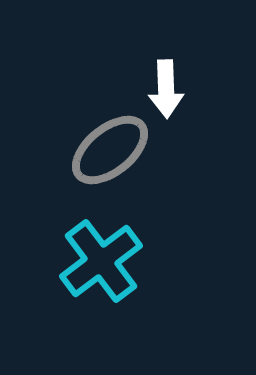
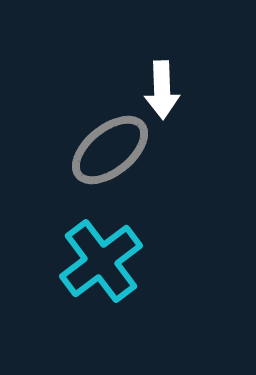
white arrow: moved 4 px left, 1 px down
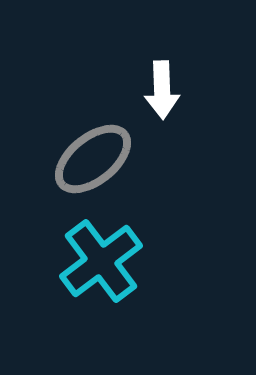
gray ellipse: moved 17 px left, 9 px down
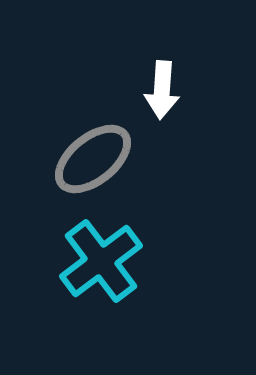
white arrow: rotated 6 degrees clockwise
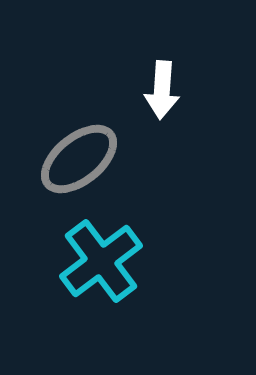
gray ellipse: moved 14 px left
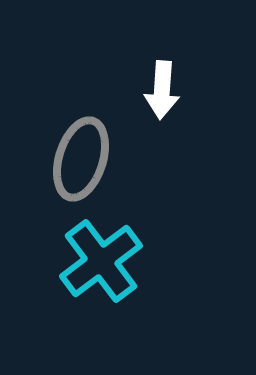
gray ellipse: moved 2 px right; rotated 34 degrees counterclockwise
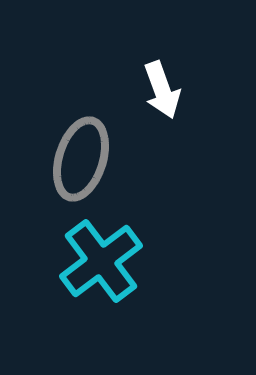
white arrow: rotated 24 degrees counterclockwise
